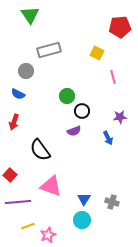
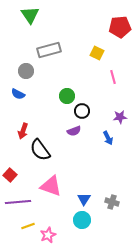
red arrow: moved 9 px right, 9 px down
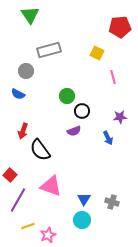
purple line: moved 2 px up; rotated 55 degrees counterclockwise
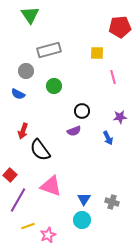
yellow square: rotated 24 degrees counterclockwise
green circle: moved 13 px left, 10 px up
